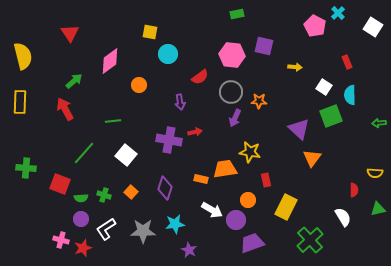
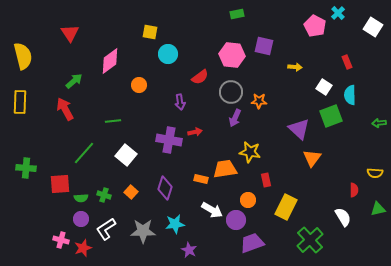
red square at (60, 184): rotated 25 degrees counterclockwise
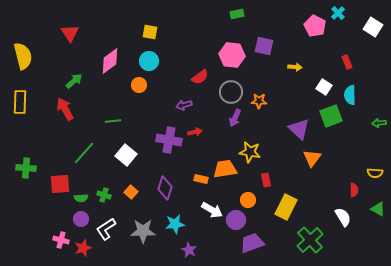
cyan circle at (168, 54): moved 19 px left, 7 px down
purple arrow at (180, 102): moved 4 px right, 3 px down; rotated 84 degrees clockwise
green triangle at (378, 209): rotated 42 degrees clockwise
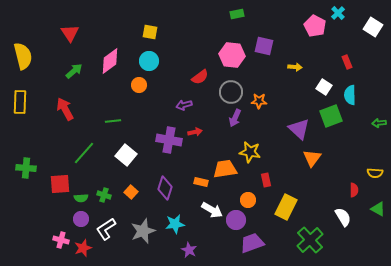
green arrow at (74, 81): moved 10 px up
orange rectangle at (201, 179): moved 3 px down
gray star at (143, 231): rotated 20 degrees counterclockwise
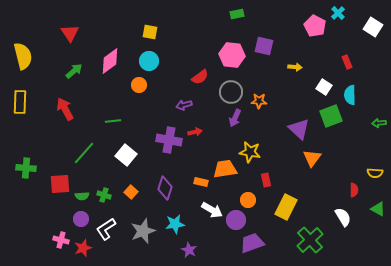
green semicircle at (81, 198): moved 1 px right, 2 px up
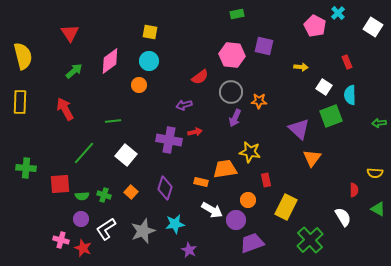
yellow arrow at (295, 67): moved 6 px right
red star at (83, 248): rotated 30 degrees counterclockwise
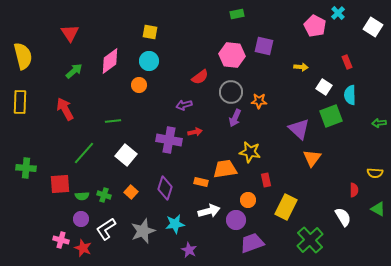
white arrow at (212, 210): moved 3 px left, 1 px down; rotated 45 degrees counterclockwise
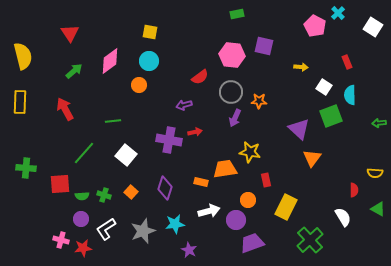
red star at (83, 248): rotated 30 degrees counterclockwise
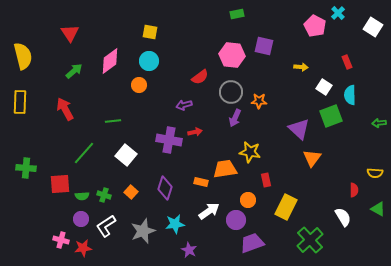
white arrow at (209, 211): rotated 20 degrees counterclockwise
white L-shape at (106, 229): moved 3 px up
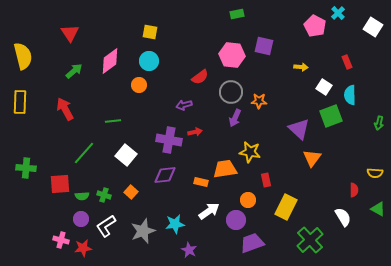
green arrow at (379, 123): rotated 72 degrees counterclockwise
purple diamond at (165, 188): moved 13 px up; rotated 65 degrees clockwise
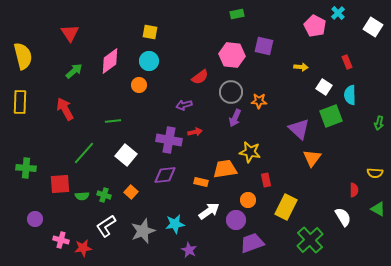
purple circle at (81, 219): moved 46 px left
